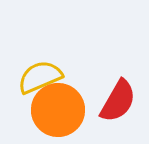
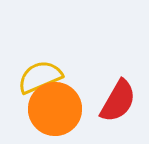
orange circle: moved 3 px left, 1 px up
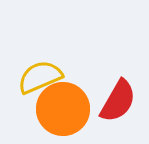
orange circle: moved 8 px right
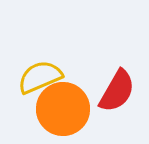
red semicircle: moved 1 px left, 10 px up
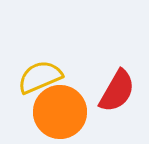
orange circle: moved 3 px left, 3 px down
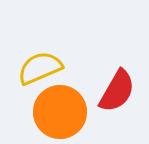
yellow semicircle: moved 9 px up
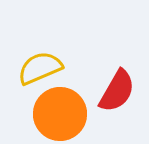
orange circle: moved 2 px down
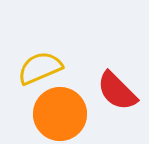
red semicircle: rotated 105 degrees clockwise
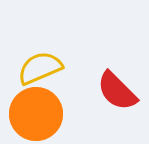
orange circle: moved 24 px left
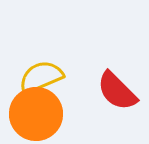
yellow semicircle: moved 1 px right, 9 px down
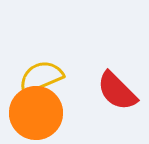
orange circle: moved 1 px up
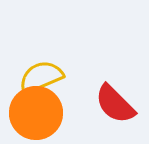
red semicircle: moved 2 px left, 13 px down
